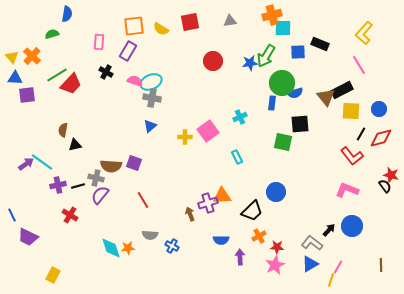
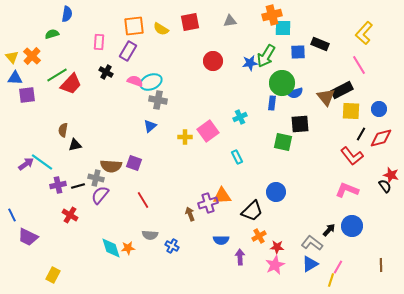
gray cross at (152, 98): moved 6 px right, 2 px down
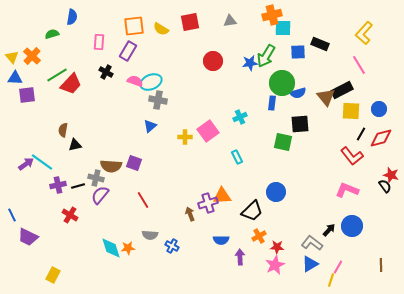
blue semicircle at (67, 14): moved 5 px right, 3 px down
blue semicircle at (295, 93): moved 3 px right
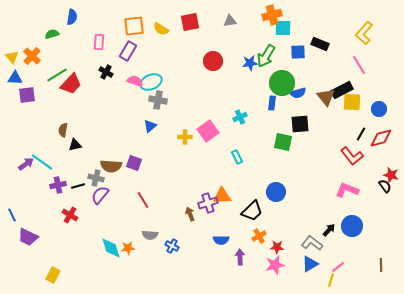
yellow square at (351, 111): moved 1 px right, 9 px up
pink star at (275, 265): rotated 12 degrees clockwise
pink line at (338, 267): rotated 24 degrees clockwise
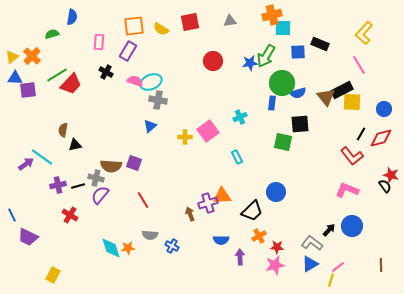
yellow triangle at (12, 57): rotated 32 degrees clockwise
purple square at (27, 95): moved 1 px right, 5 px up
blue circle at (379, 109): moved 5 px right
cyan line at (42, 162): moved 5 px up
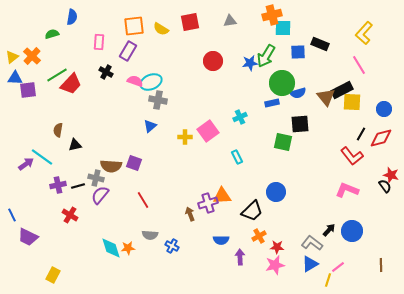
blue rectangle at (272, 103): rotated 72 degrees clockwise
brown semicircle at (63, 130): moved 5 px left
blue circle at (352, 226): moved 5 px down
yellow line at (331, 280): moved 3 px left
